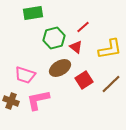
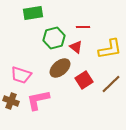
red line: rotated 40 degrees clockwise
brown ellipse: rotated 10 degrees counterclockwise
pink trapezoid: moved 4 px left
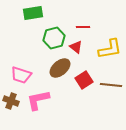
brown line: moved 1 px down; rotated 50 degrees clockwise
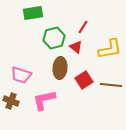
red line: rotated 56 degrees counterclockwise
brown ellipse: rotated 45 degrees counterclockwise
pink L-shape: moved 6 px right
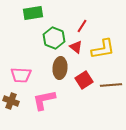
red line: moved 1 px left, 1 px up
green hexagon: rotated 25 degrees counterclockwise
yellow L-shape: moved 7 px left
pink trapezoid: rotated 15 degrees counterclockwise
brown line: rotated 10 degrees counterclockwise
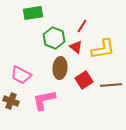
pink trapezoid: rotated 25 degrees clockwise
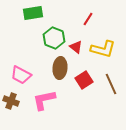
red line: moved 6 px right, 7 px up
yellow L-shape: rotated 25 degrees clockwise
brown line: moved 1 px up; rotated 70 degrees clockwise
